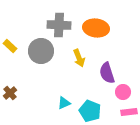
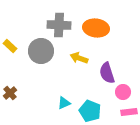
yellow arrow: rotated 132 degrees clockwise
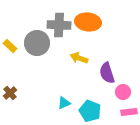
orange ellipse: moved 8 px left, 6 px up
gray circle: moved 4 px left, 8 px up
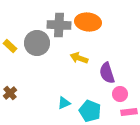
pink circle: moved 3 px left, 2 px down
